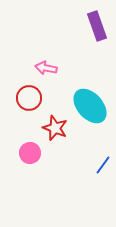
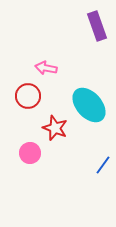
red circle: moved 1 px left, 2 px up
cyan ellipse: moved 1 px left, 1 px up
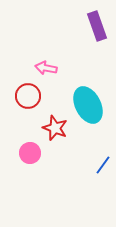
cyan ellipse: moved 1 px left; rotated 15 degrees clockwise
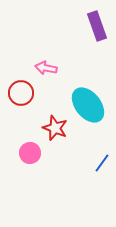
red circle: moved 7 px left, 3 px up
cyan ellipse: rotated 12 degrees counterclockwise
blue line: moved 1 px left, 2 px up
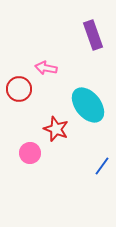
purple rectangle: moved 4 px left, 9 px down
red circle: moved 2 px left, 4 px up
red star: moved 1 px right, 1 px down
blue line: moved 3 px down
